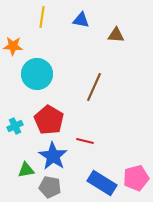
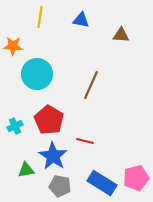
yellow line: moved 2 px left
brown triangle: moved 5 px right
brown line: moved 3 px left, 2 px up
gray pentagon: moved 10 px right, 1 px up
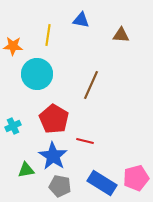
yellow line: moved 8 px right, 18 px down
red pentagon: moved 5 px right, 1 px up
cyan cross: moved 2 px left
